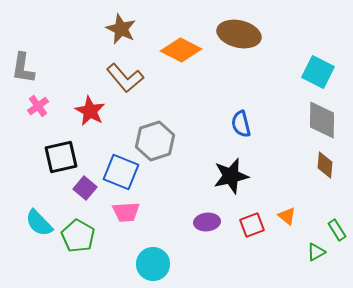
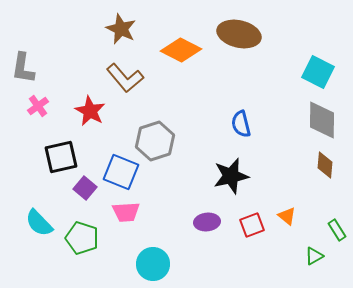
green pentagon: moved 4 px right, 2 px down; rotated 12 degrees counterclockwise
green triangle: moved 2 px left, 4 px down
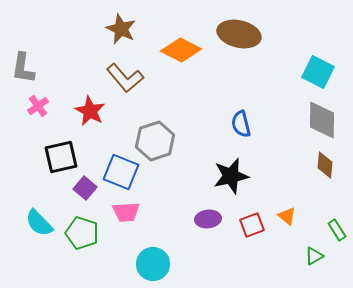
purple ellipse: moved 1 px right, 3 px up
green pentagon: moved 5 px up
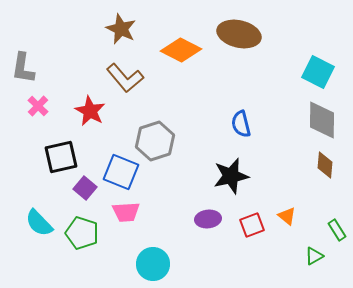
pink cross: rotated 10 degrees counterclockwise
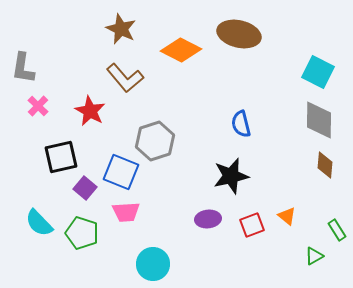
gray diamond: moved 3 px left
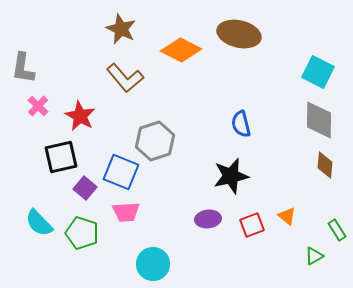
red star: moved 10 px left, 5 px down
